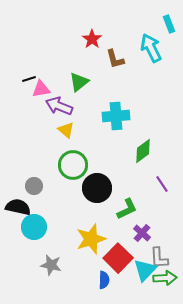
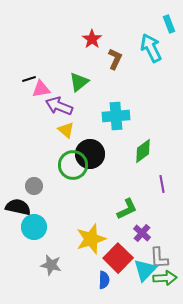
brown L-shape: rotated 140 degrees counterclockwise
purple line: rotated 24 degrees clockwise
black circle: moved 7 px left, 34 px up
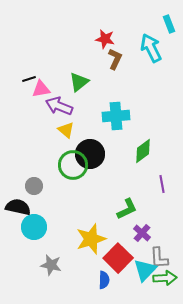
red star: moved 13 px right; rotated 24 degrees counterclockwise
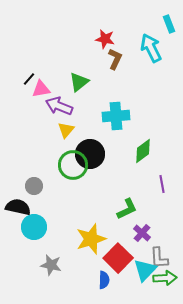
black line: rotated 32 degrees counterclockwise
yellow triangle: rotated 30 degrees clockwise
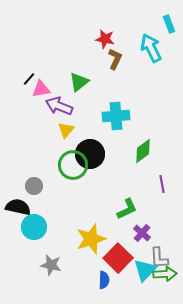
green arrow: moved 4 px up
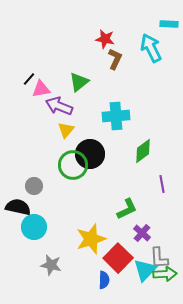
cyan rectangle: rotated 66 degrees counterclockwise
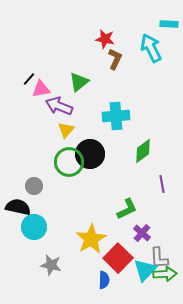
green circle: moved 4 px left, 3 px up
yellow star: rotated 12 degrees counterclockwise
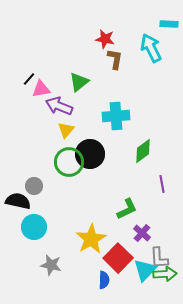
brown L-shape: rotated 15 degrees counterclockwise
black semicircle: moved 6 px up
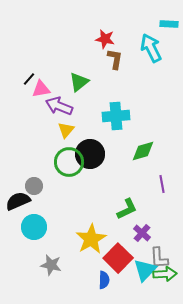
green diamond: rotated 20 degrees clockwise
black semicircle: rotated 35 degrees counterclockwise
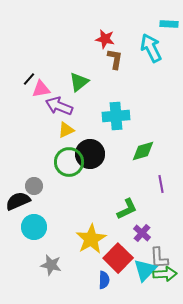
yellow triangle: rotated 24 degrees clockwise
purple line: moved 1 px left
